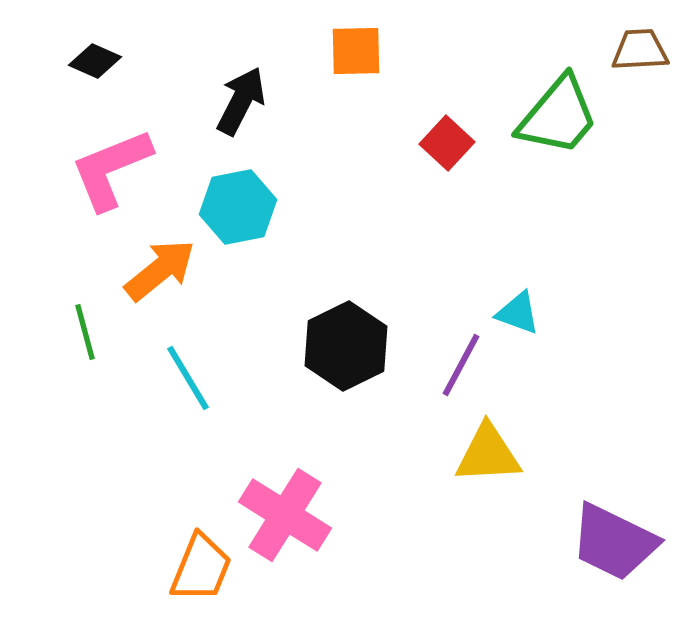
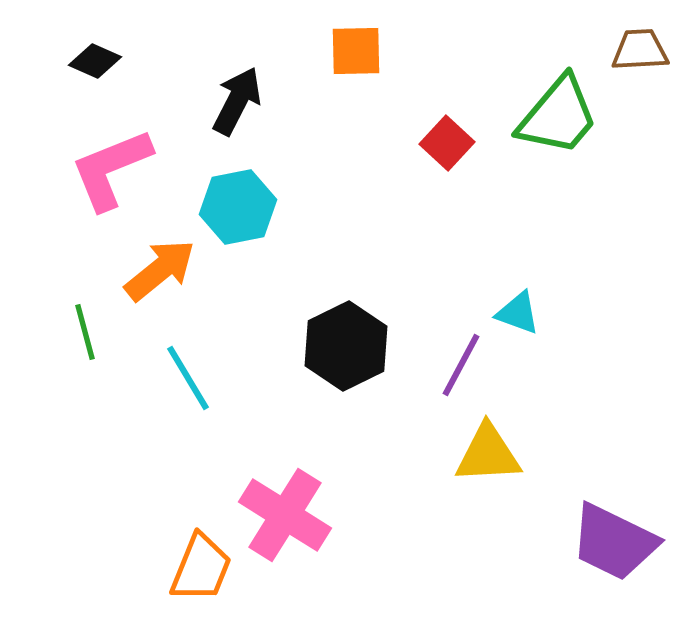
black arrow: moved 4 px left
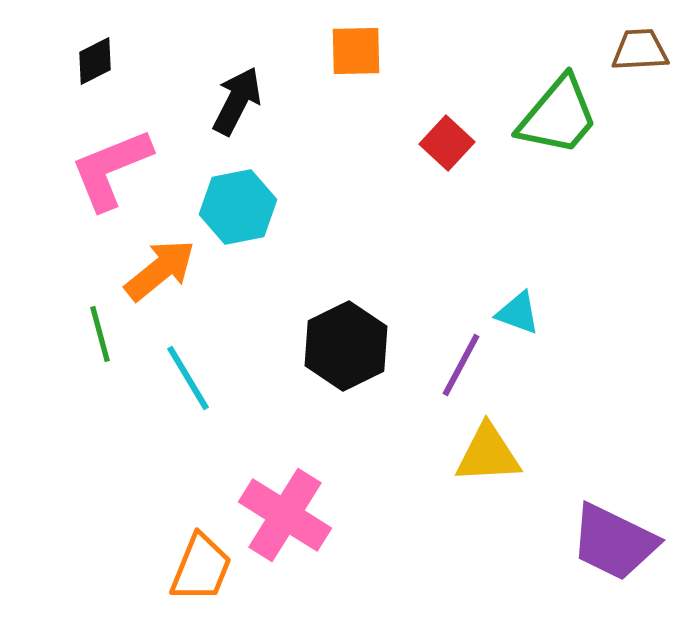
black diamond: rotated 51 degrees counterclockwise
green line: moved 15 px right, 2 px down
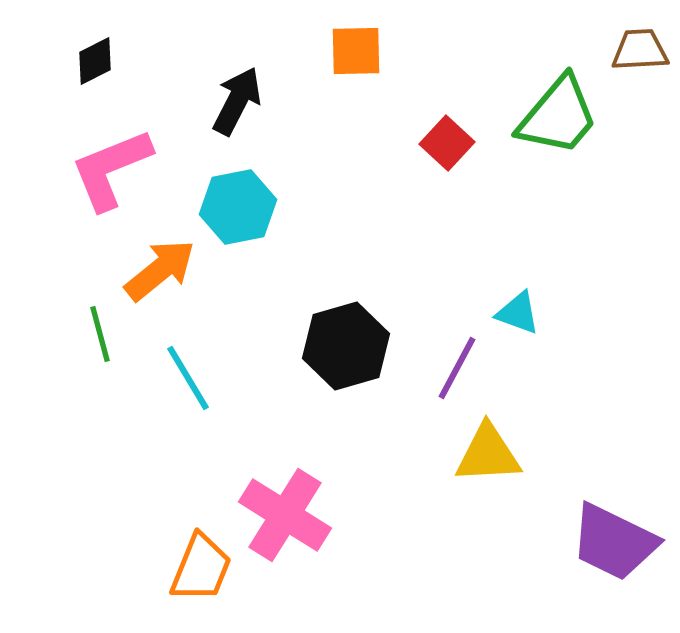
black hexagon: rotated 10 degrees clockwise
purple line: moved 4 px left, 3 px down
